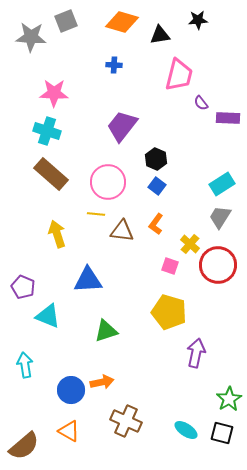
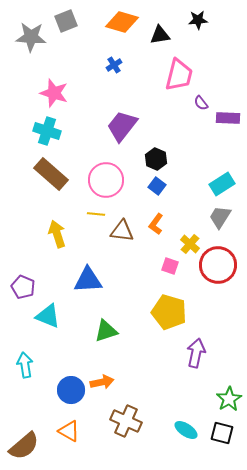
blue cross: rotated 35 degrees counterclockwise
pink star: rotated 16 degrees clockwise
pink circle: moved 2 px left, 2 px up
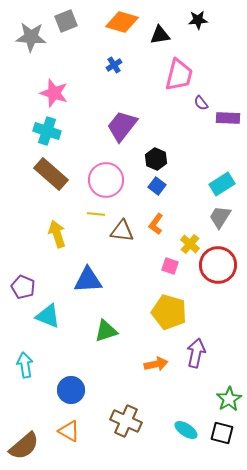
orange arrow: moved 54 px right, 18 px up
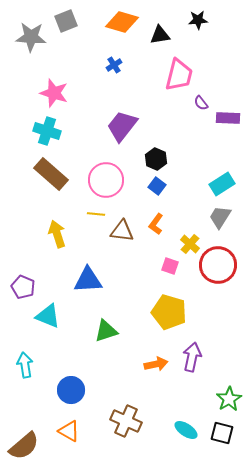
purple arrow: moved 4 px left, 4 px down
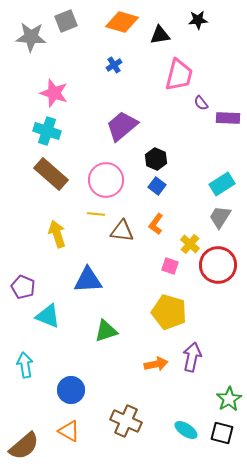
purple trapezoid: rotated 12 degrees clockwise
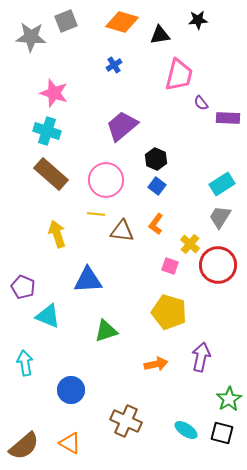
purple arrow: moved 9 px right
cyan arrow: moved 2 px up
orange triangle: moved 1 px right, 12 px down
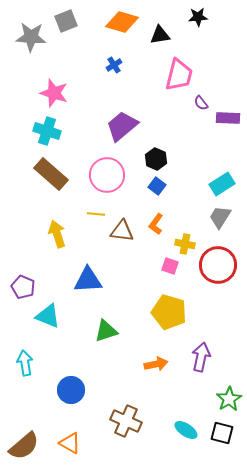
black star: moved 3 px up
pink circle: moved 1 px right, 5 px up
yellow cross: moved 5 px left; rotated 30 degrees counterclockwise
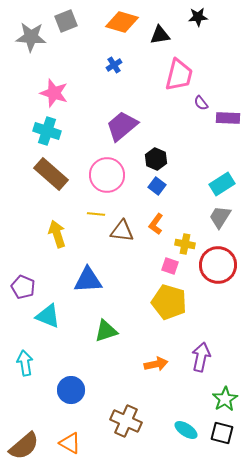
yellow pentagon: moved 10 px up
green star: moved 4 px left
